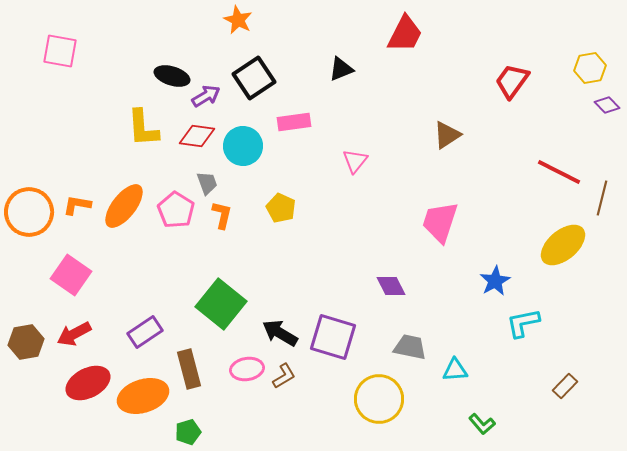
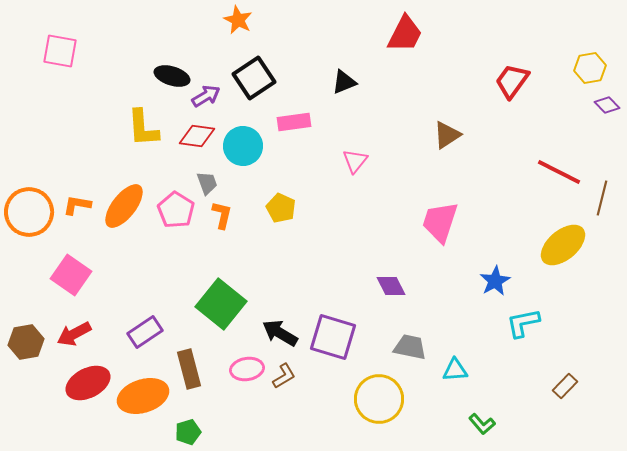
black triangle at (341, 69): moved 3 px right, 13 px down
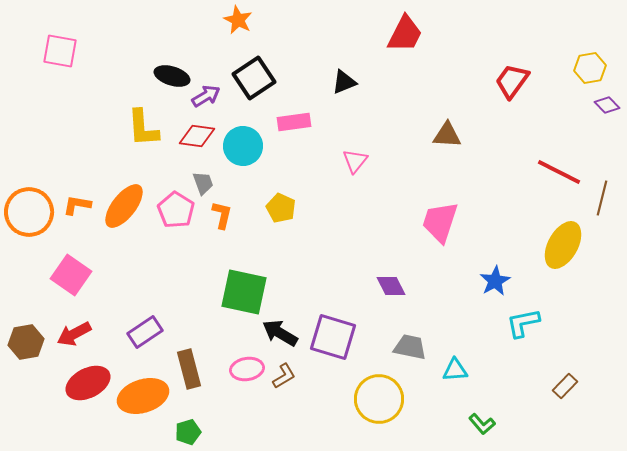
brown triangle at (447, 135): rotated 36 degrees clockwise
gray trapezoid at (207, 183): moved 4 px left
yellow ellipse at (563, 245): rotated 21 degrees counterclockwise
green square at (221, 304): moved 23 px right, 12 px up; rotated 27 degrees counterclockwise
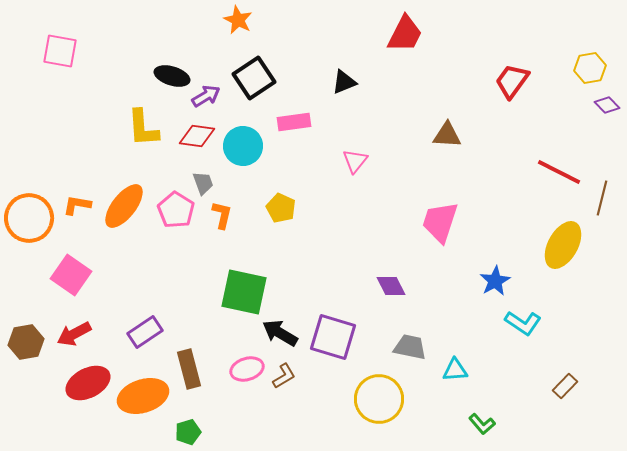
orange circle at (29, 212): moved 6 px down
cyan L-shape at (523, 323): rotated 135 degrees counterclockwise
pink ellipse at (247, 369): rotated 8 degrees counterclockwise
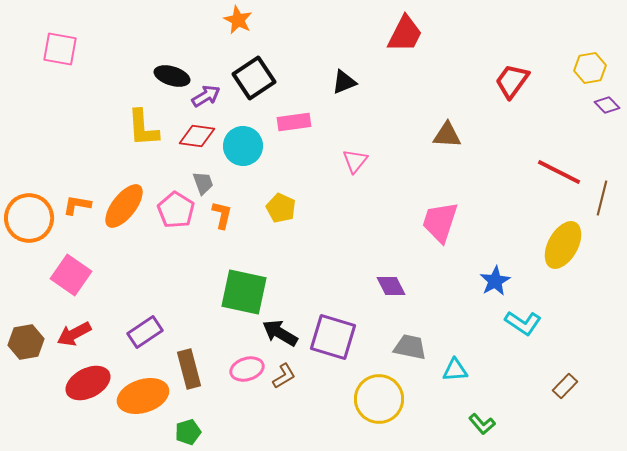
pink square at (60, 51): moved 2 px up
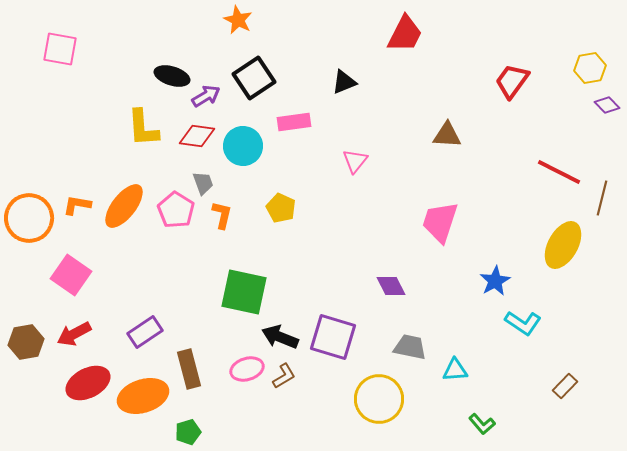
black arrow at (280, 333): moved 4 px down; rotated 9 degrees counterclockwise
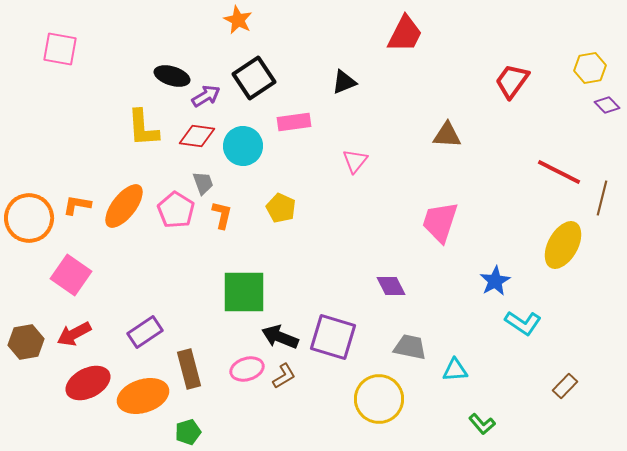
green square at (244, 292): rotated 12 degrees counterclockwise
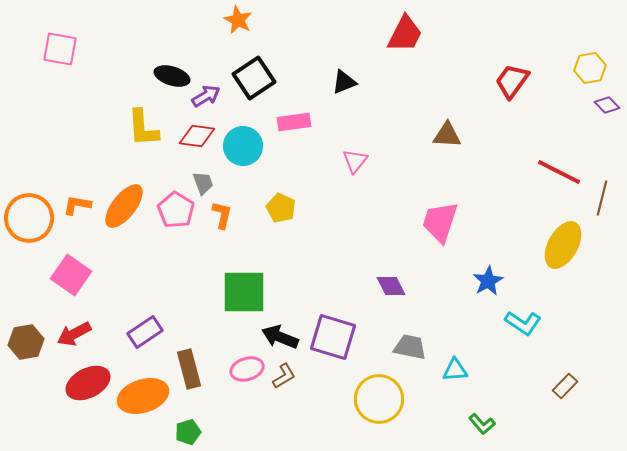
blue star at (495, 281): moved 7 px left
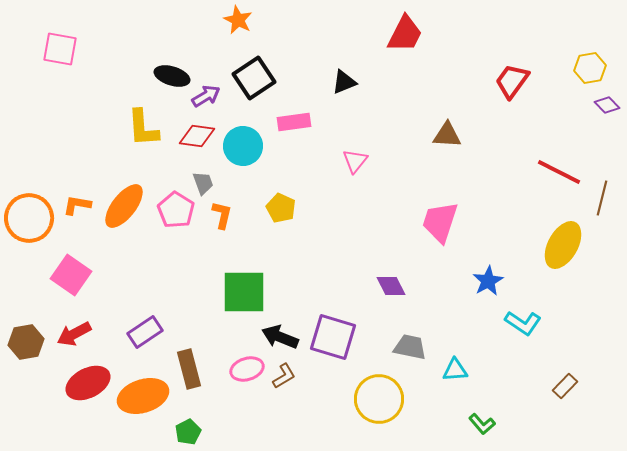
green pentagon at (188, 432): rotated 10 degrees counterclockwise
